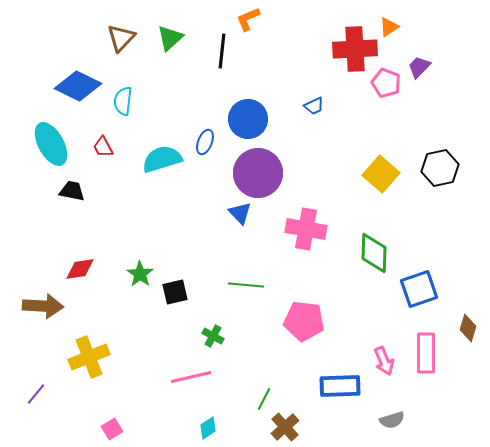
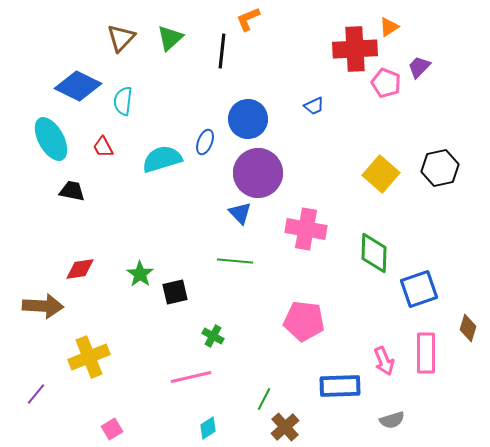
cyan ellipse at (51, 144): moved 5 px up
green line at (246, 285): moved 11 px left, 24 px up
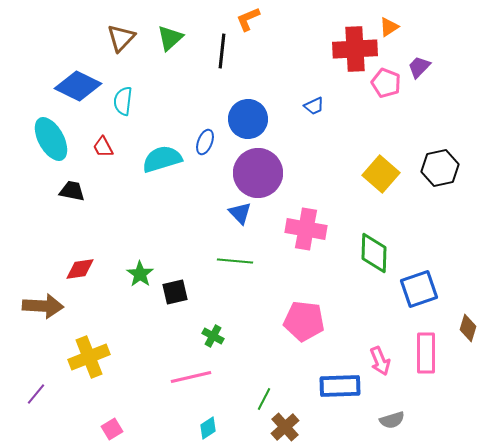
pink arrow at (384, 361): moved 4 px left
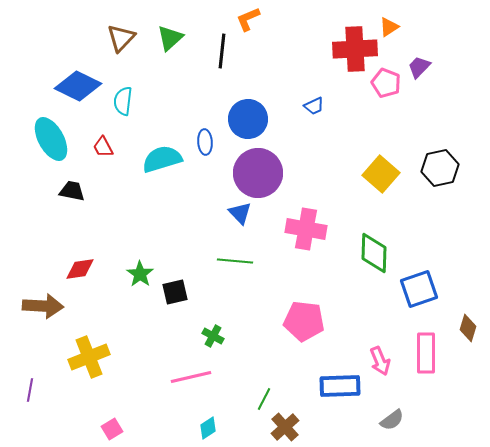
blue ellipse at (205, 142): rotated 25 degrees counterclockwise
purple line at (36, 394): moved 6 px left, 4 px up; rotated 30 degrees counterclockwise
gray semicircle at (392, 420): rotated 20 degrees counterclockwise
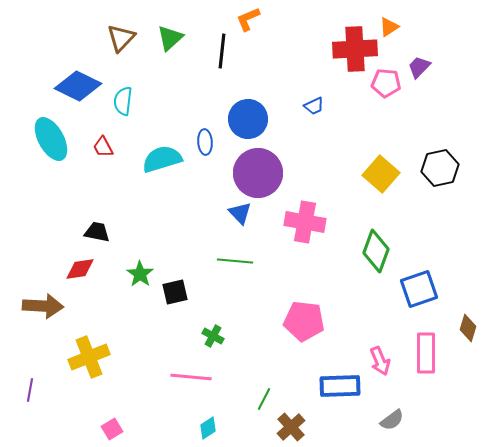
pink pentagon at (386, 83): rotated 16 degrees counterclockwise
black trapezoid at (72, 191): moved 25 px right, 41 px down
pink cross at (306, 229): moved 1 px left, 7 px up
green diamond at (374, 253): moved 2 px right, 2 px up; rotated 18 degrees clockwise
pink line at (191, 377): rotated 18 degrees clockwise
brown cross at (285, 427): moved 6 px right
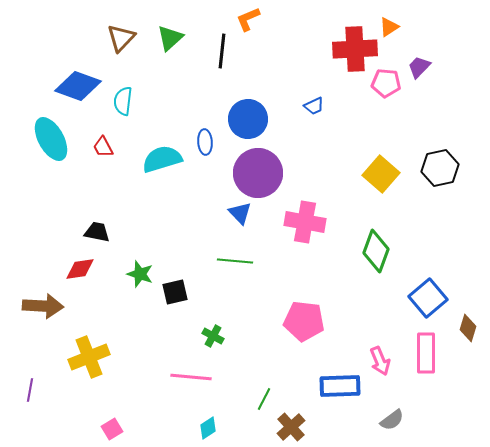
blue diamond at (78, 86): rotated 6 degrees counterclockwise
green star at (140, 274): rotated 16 degrees counterclockwise
blue square at (419, 289): moved 9 px right, 9 px down; rotated 21 degrees counterclockwise
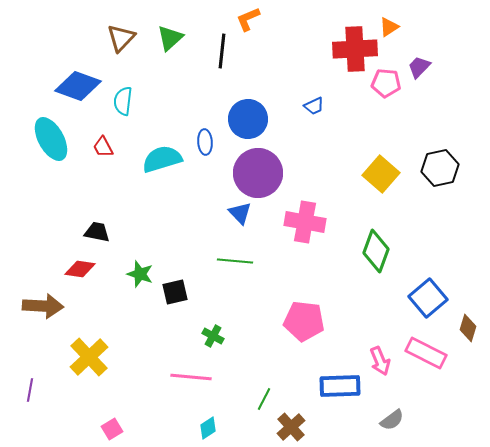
red diamond at (80, 269): rotated 16 degrees clockwise
pink rectangle at (426, 353): rotated 63 degrees counterclockwise
yellow cross at (89, 357): rotated 21 degrees counterclockwise
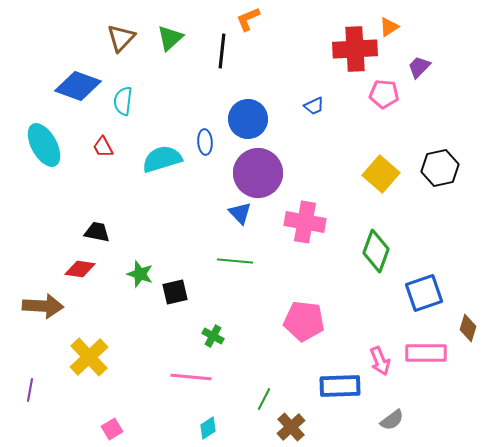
pink pentagon at (386, 83): moved 2 px left, 11 px down
cyan ellipse at (51, 139): moved 7 px left, 6 px down
blue square at (428, 298): moved 4 px left, 5 px up; rotated 21 degrees clockwise
pink rectangle at (426, 353): rotated 27 degrees counterclockwise
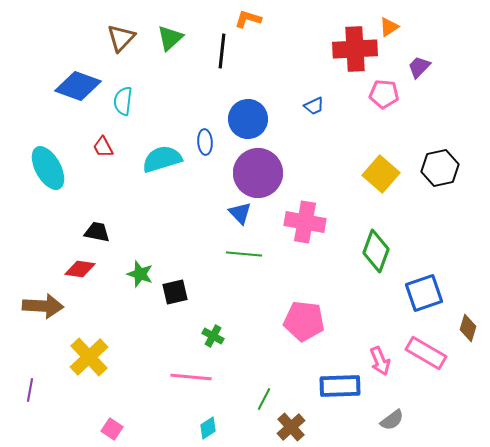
orange L-shape at (248, 19): rotated 40 degrees clockwise
cyan ellipse at (44, 145): moved 4 px right, 23 px down
green line at (235, 261): moved 9 px right, 7 px up
pink rectangle at (426, 353): rotated 30 degrees clockwise
pink square at (112, 429): rotated 25 degrees counterclockwise
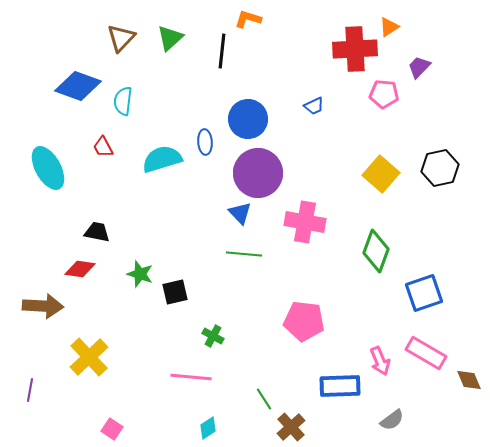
brown diamond at (468, 328): moved 1 px right, 52 px down; rotated 40 degrees counterclockwise
green line at (264, 399): rotated 60 degrees counterclockwise
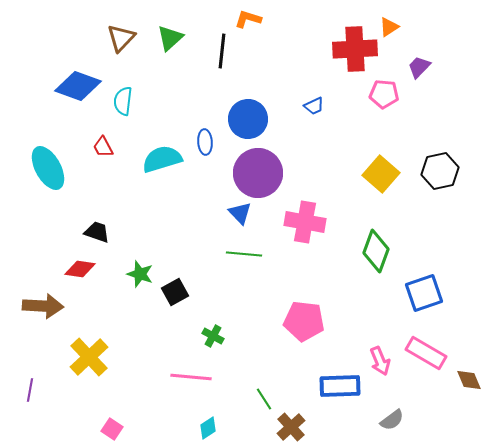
black hexagon at (440, 168): moved 3 px down
black trapezoid at (97, 232): rotated 8 degrees clockwise
black square at (175, 292): rotated 16 degrees counterclockwise
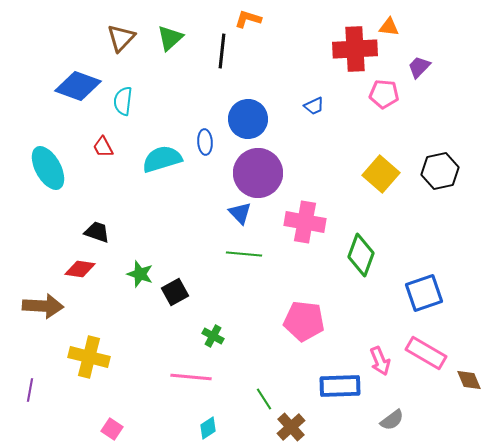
orange triangle at (389, 27): rotated 40 degrees clockwise
green diamond at (376, 251): moved 15 px left, 4 px down
yellow cross at (89, 357): rotated 33 degrees counterclockwise
